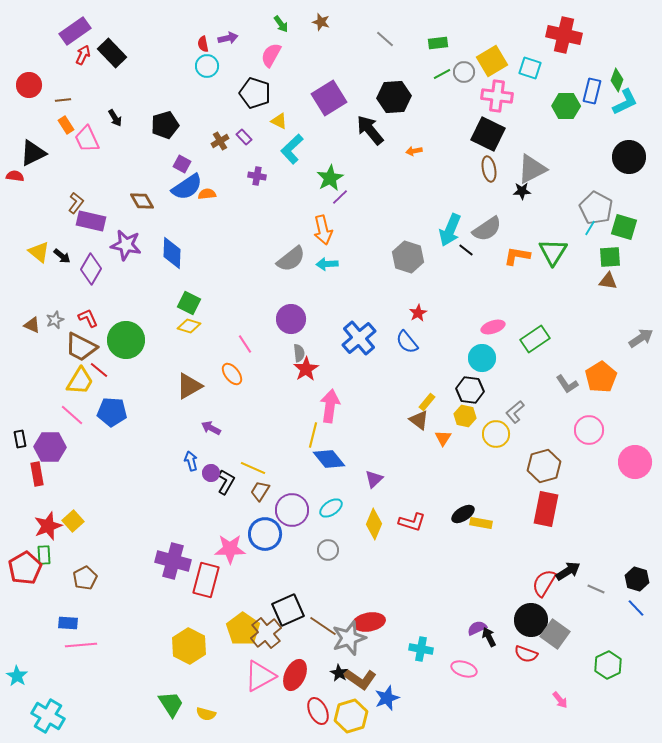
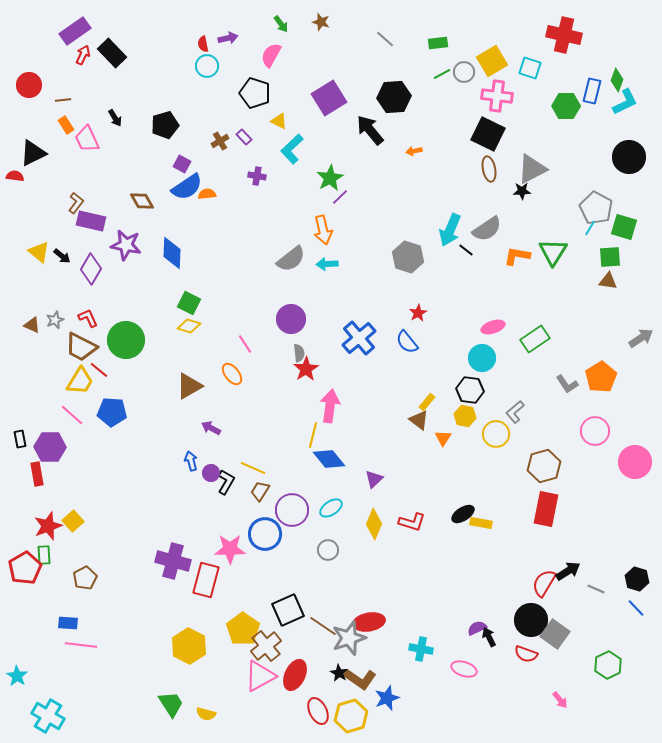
pink circle at (589, 430): moved 6 px right, 1 px down
brown cross at (266, 633): moved 13 px down
pink line at (81, 645): rotated 12 degrees clockwise
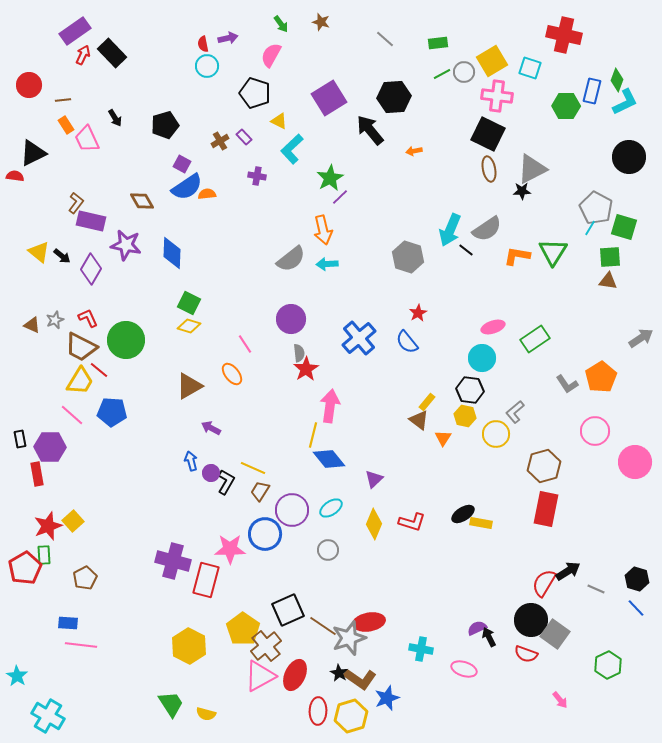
red ellipse at (318, 711): rotated 28 degrees clockwise
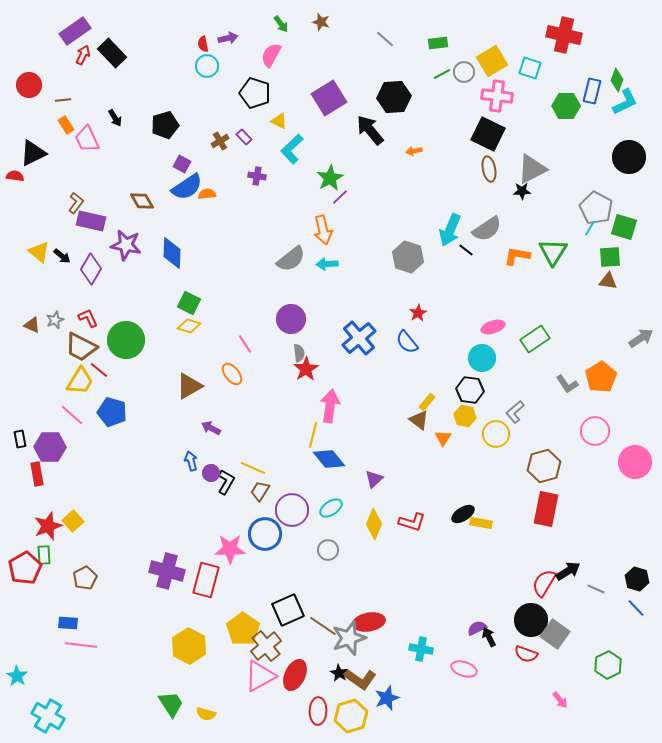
blue pentagon at (112, 412): rotated 12 degrees clockwise
purple cross at (173, 561): moved 6 px left, 10 px down
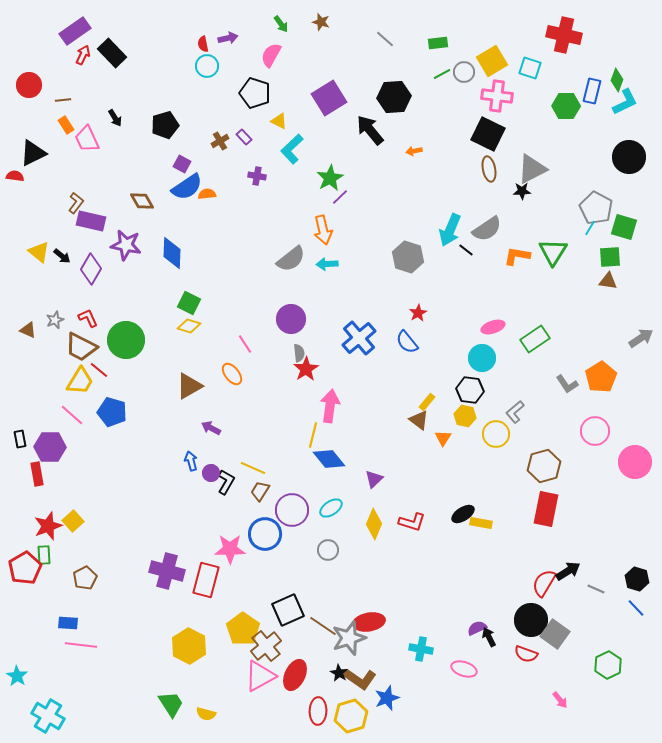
brown triangle at (32, 325): moved 4 px left, 5 px down
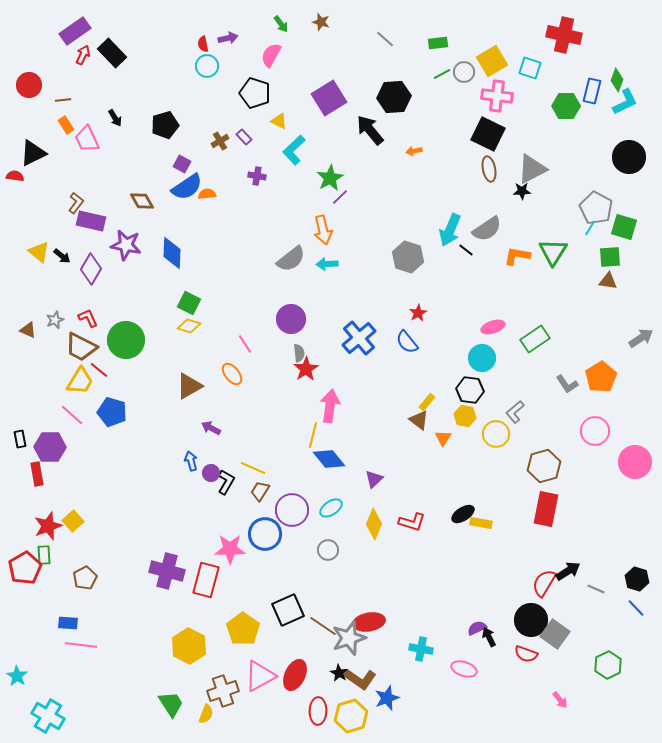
cyan L-shape at (292, 149): moved 2 px right, 1 px down
brown cross at (266, 646): moved 43 px left, 45 px down; rotated 20 degrees clockwise
yellow semicircle at (206, 714): rotated 84 degrees counterclockwise
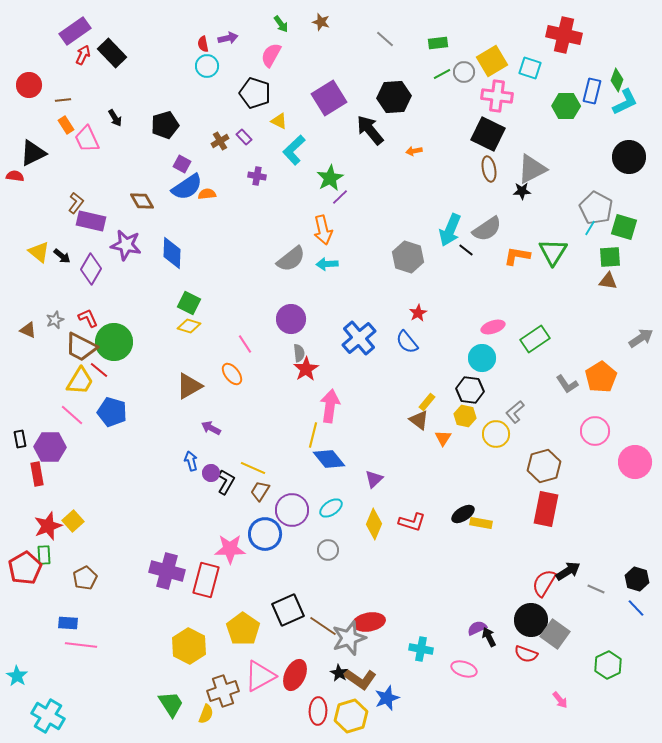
green circle at (126, 340): moved 12 px left, 2 px down
